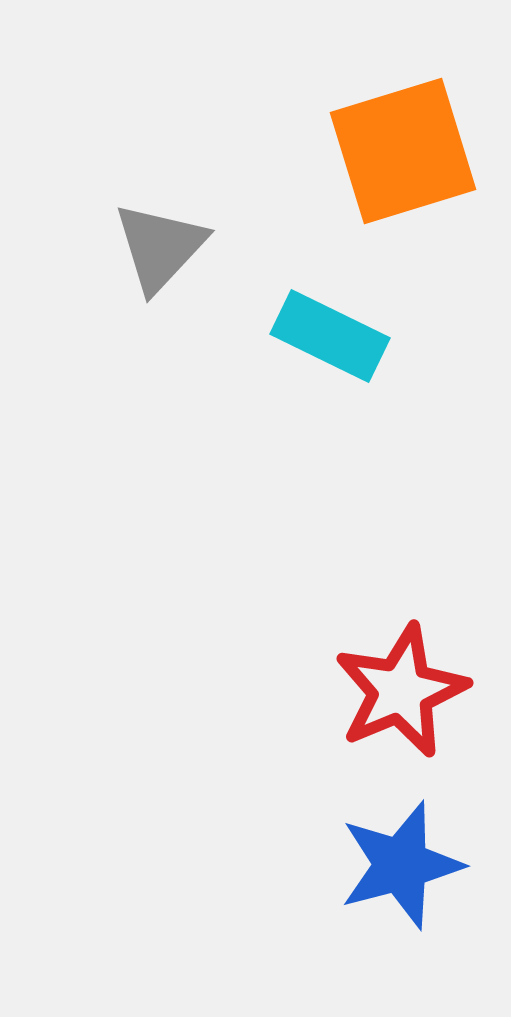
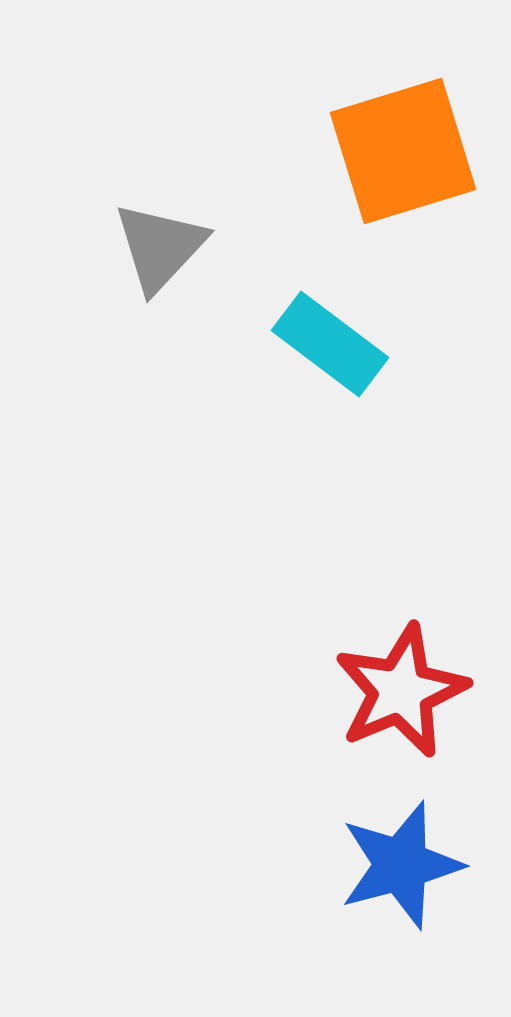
cyan rectangle: moved 8 px down; rotated 11 degrees clockwise
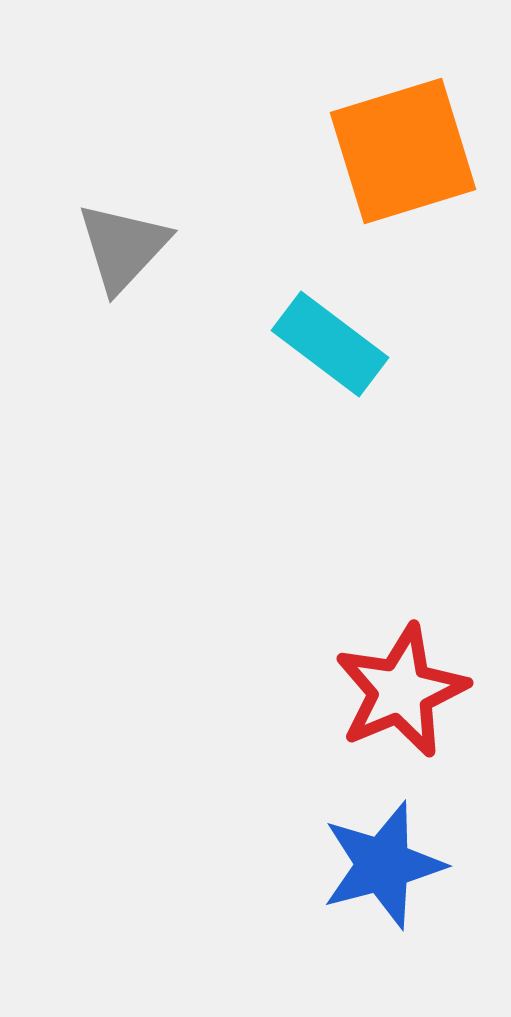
gray triangle: moved 37 px left
blue star: moved 18 px left
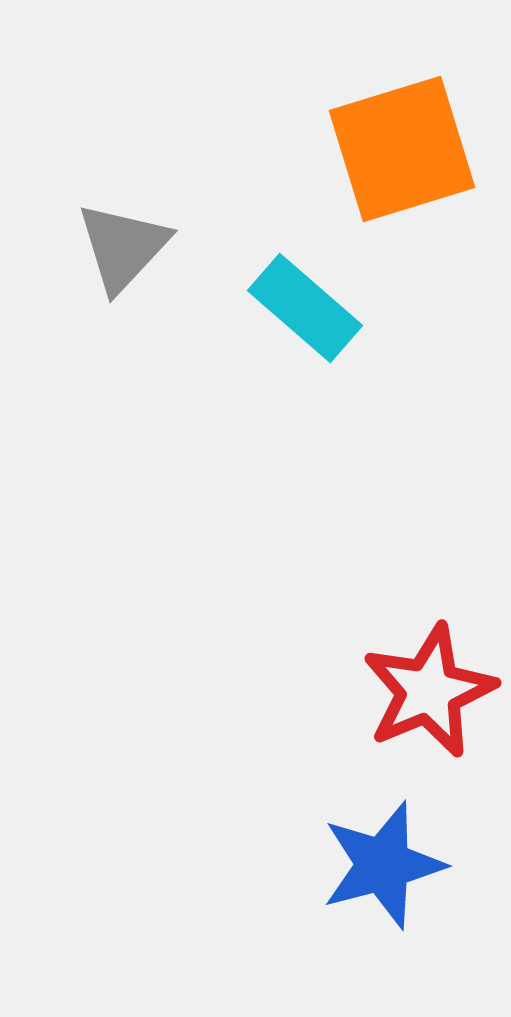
orange square: moved 1 px left, 2 px up
cyan rectangle: moved 25 px left, 36 px up; rotated 4 degrees clockwise
red star: moved 28 px right
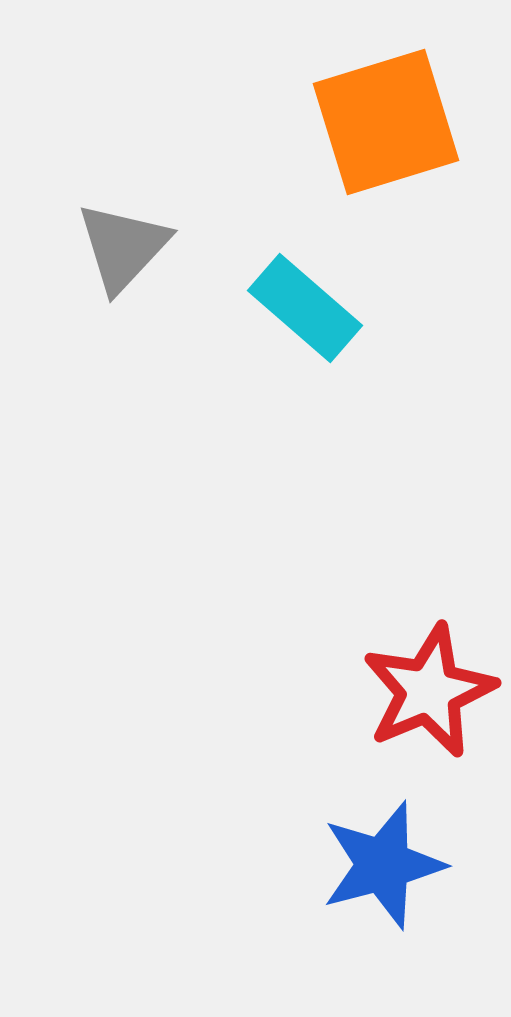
orange square: moved 16 px left, 27 px up
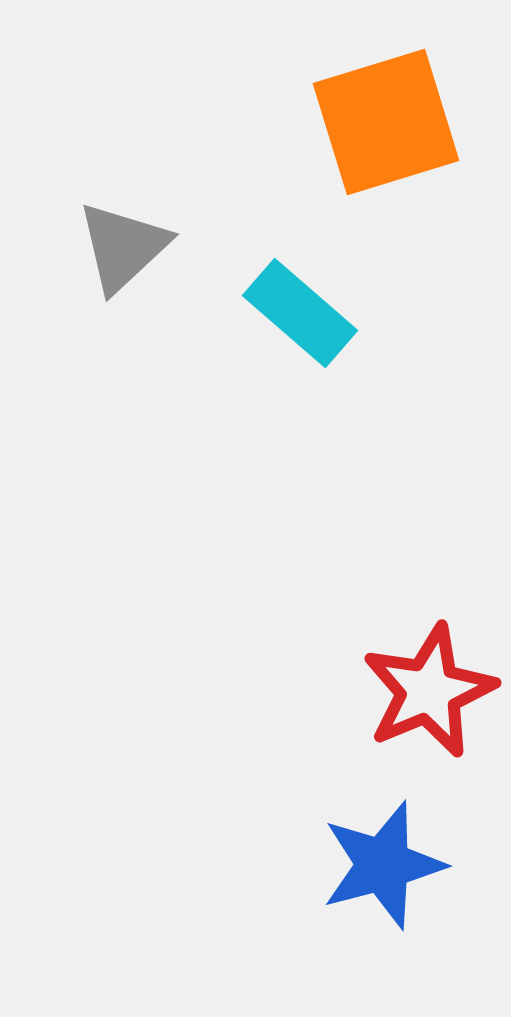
gray triangle: rotated 4 degrees clockwise
cyan rectangle: moved 5 px left, 5 px down
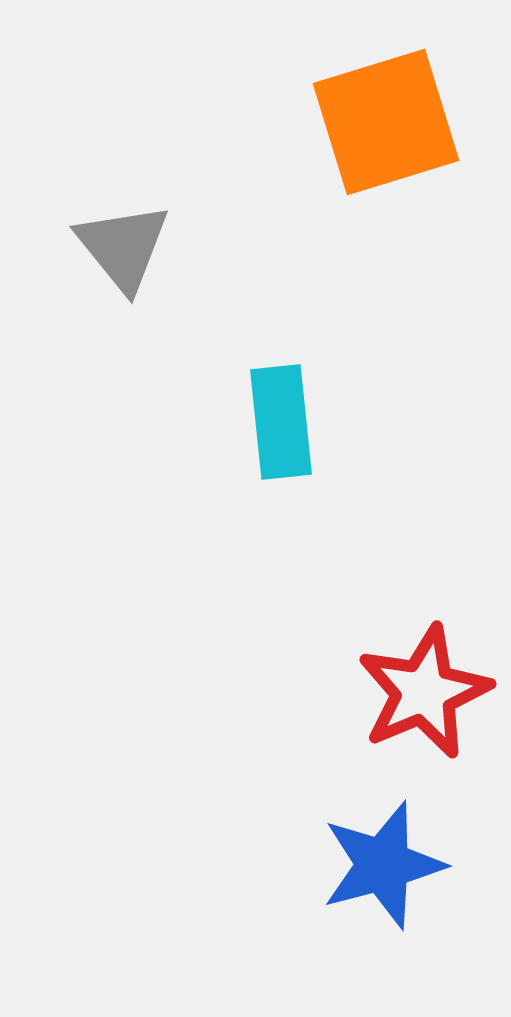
gray triangle: rotated 26 degrees counterclockwise
cyan rectangle: moved 19 px left, 109 px down; rotated 43 degrees clockwise
red star: moved 5 px left, 1 px down
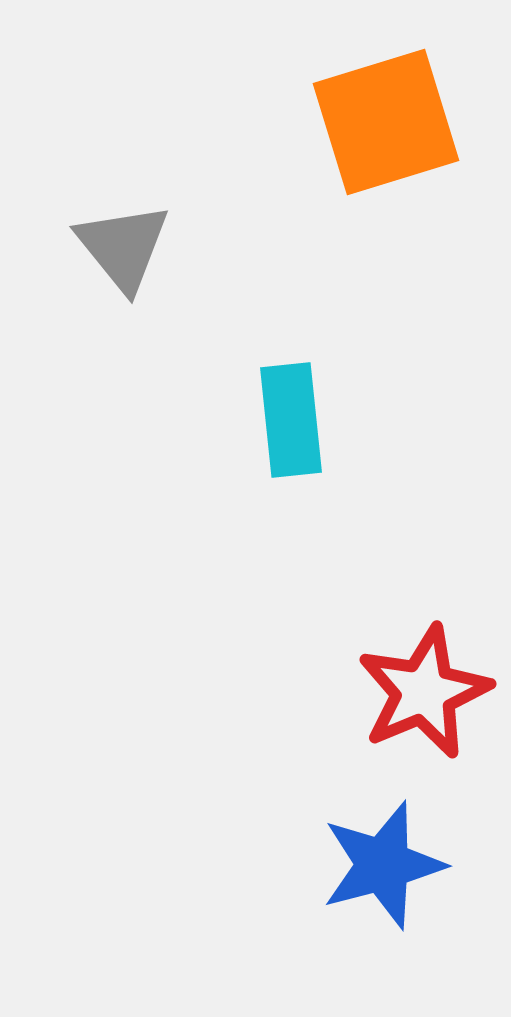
cyan rectangle: moved 10 px right, 2 px up
